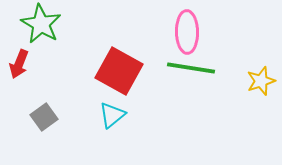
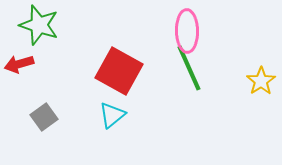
green star: moved 2 px left, 1 px down; rotated 12 degrees counterclockwise
pink ellipse: moved 1 px up
red arrow: rotated 52 degrees clockwise
green line: moved 2 px left; rotated 57 degrees clockwise
yellow star: rotated 16 degrees counterclockwise
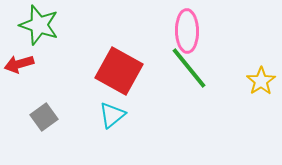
green line: rotated 15 degrees counterclockwise
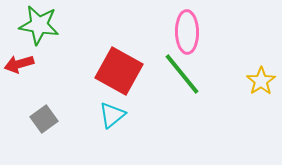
green star: rotated 9 degrees counterclockwise
pink ellipse: moved 1 px down
green line: moved 7 px left, 6 px down
gray square: moved 2 px down
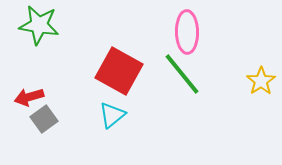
red arrow: moved 10 px right, 33 px down
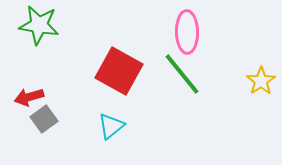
cyan triangle: moved 1 px left, 11 px down
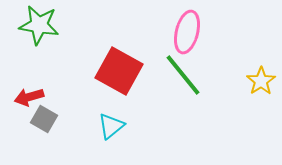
pink ellipse: rotated 15 degrees clockwise
green line: moved 1 px right, 1 px down
gray square: rotated 24 degrees counterclockwise
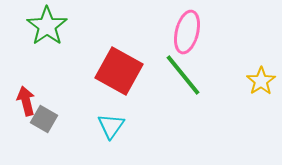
green star: moved 8 px right, 1 px down; rotated 27 degrees clockwise
red arrow: moved 3 px left, 4 px down; rotated 92 degrees clockwise
cyan triangle: rotated 16 degrees counterclockwise
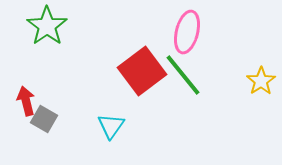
red square: moved 23 px right; rotated 24 degrees clockwise
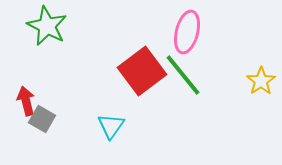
green star: rotated 9 degrees counterclockwise
gray square: moved 2 px left
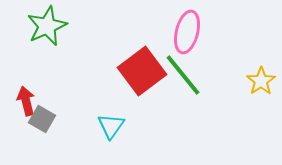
green star: rotated 21 degrees clockwise
